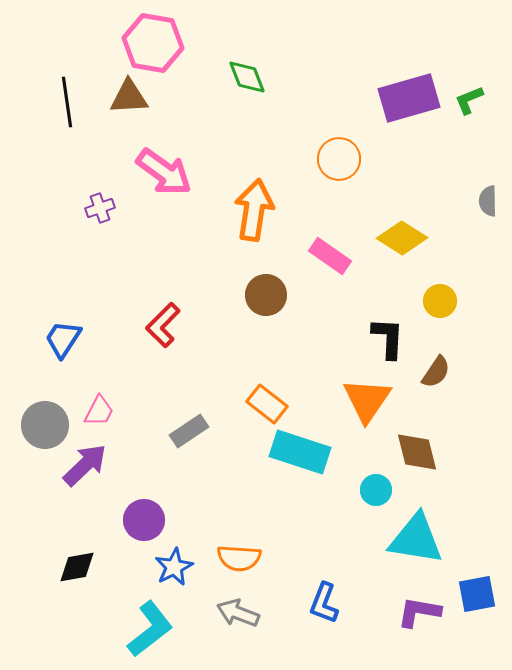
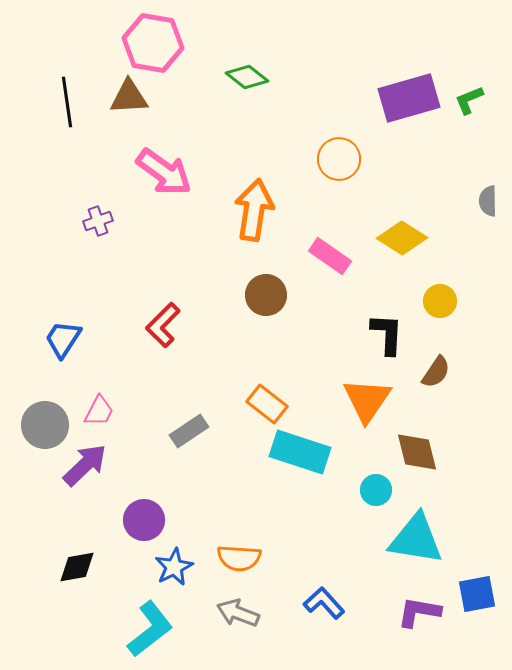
green diamond: rotated 30 degrees counterclockwise
purple cross: moved 2 px left, 13 px down
black L-shape: moved 1 px left, 4 px up
blue L-shape: rotated 117 degrees clockwise
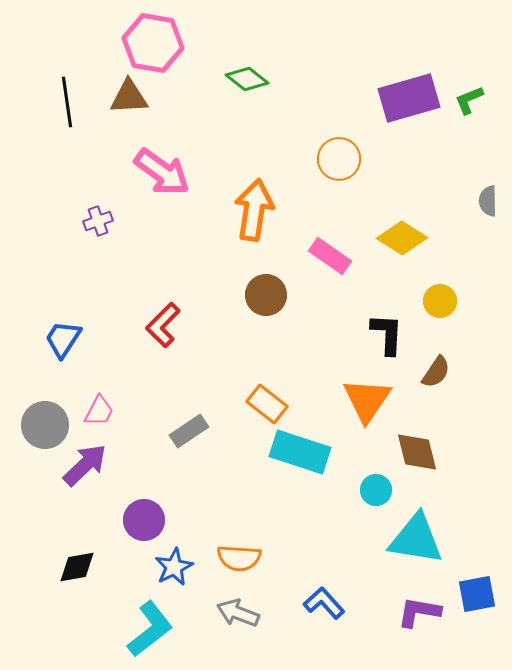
green diamond: moved 2 px down
pink arrow: moved 2 px left
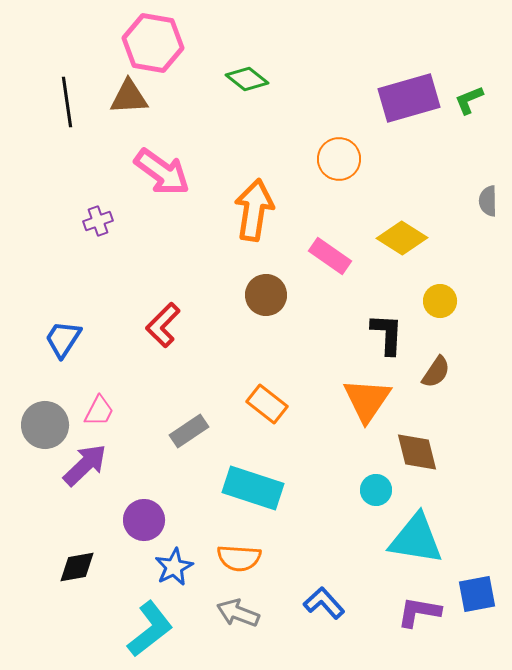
cyan rectangle: moved 47 px left, 36 px down
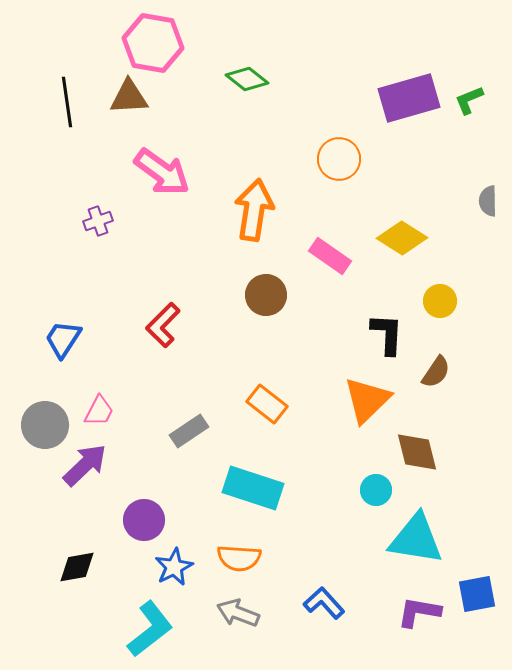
orange triangle: rotated 12 degrees clockwise
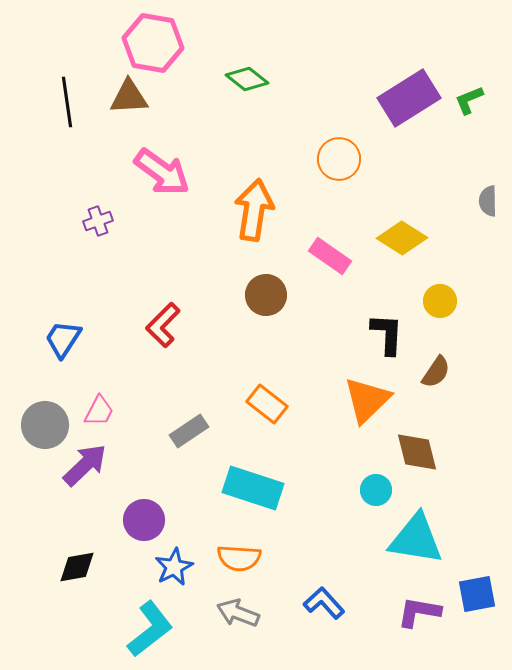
purple rectangle: rotated 16 degrees counterclockwise
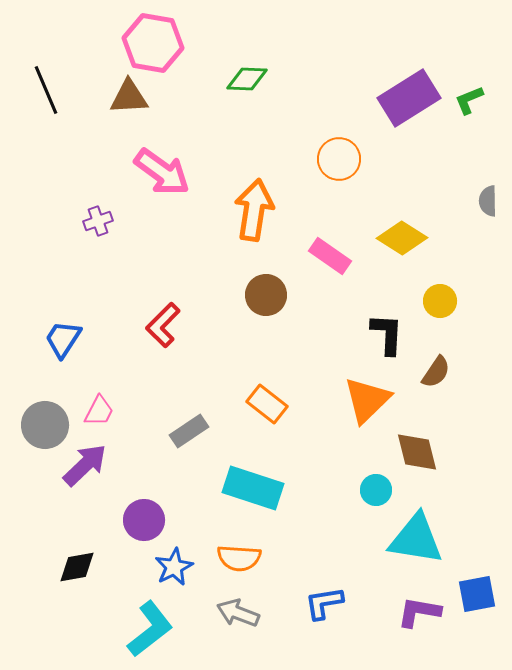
green diamond: rotated 36 degrees counterclockwise
black line: moved 21 px left, 12 px up; rotated 15 degrees counterclockwise
blue L-shape: rotated 57 degrees counterclockwise
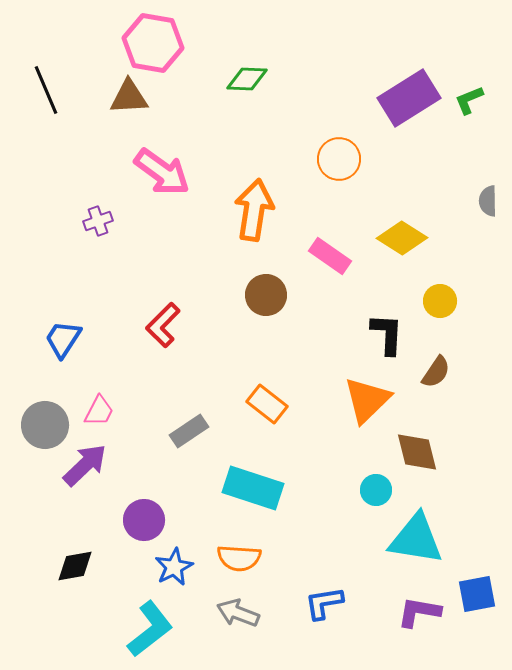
black diamond: moved 2 px left, 1 px up
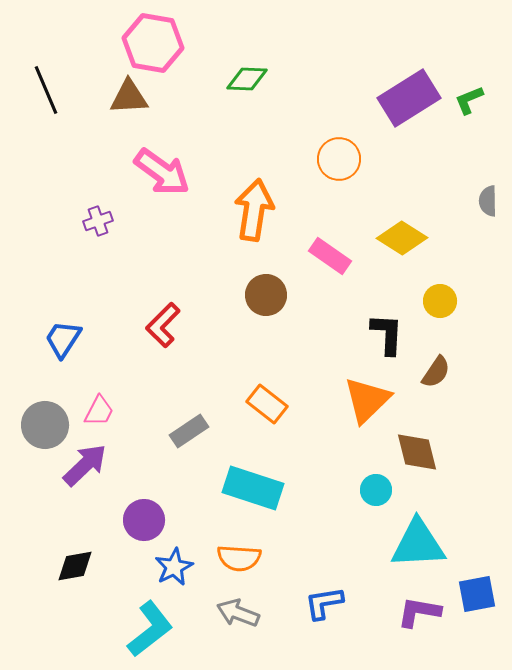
cyan triangle: moved 2 px right, 5 px down; rotated 12 degrees counterclockwise
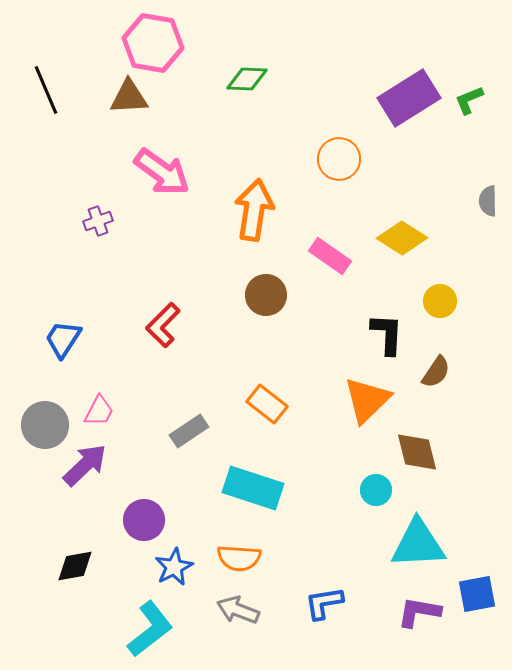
gray arrow: moved 3 px up
